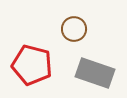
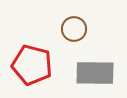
gray rectangle: rotated 18 degrees counterclockwise
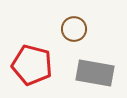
gray rectangle: rotated 9 degrees clockwise
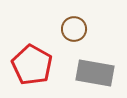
red pentagon: rotated 15 degrees clockwise
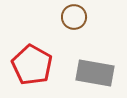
brown circle: moved 12 px up
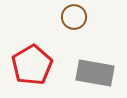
red pentagon: rotated 12 degrees clockwise
